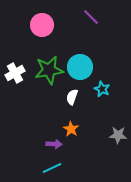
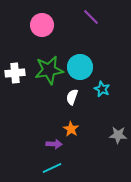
white cross: rotated 24 degrees clockwise
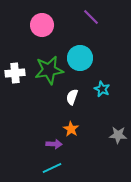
cyan circle: moved 9 px up
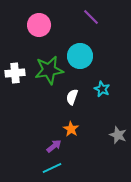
pink circle: moved 3 px left
cyan circle: moved 2 px up
gray star: rotated 18 degrees clockwise
purple arrow: moved 2 px down; rotated 42 degrees counterclockwise
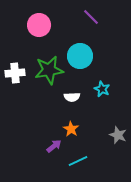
white semicircle: rotated 112 degrees counterclockwise
cyan line: moved 26 px right, 7 px up
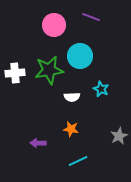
purple line: rotated 24 degrees counterclockwise
pink circle: moved 15 px right
cyan star: moved 1 px left
orange star: rotated 21 degrees counterclockwise
gray star: moved 1 px right, 1 px down; rotated 24 degrees clockwise
purple arrow: moved 16 px left, 3 px up; rotated 140 degrees counterclockwise
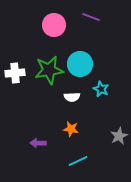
cyan circle: moved 8 px down
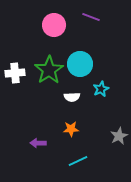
green star: rotated 24 degrees counterclockwise
cyan star: rotated 21 degrees clockwise
orange star: rotated 14 degrees counterclockwise
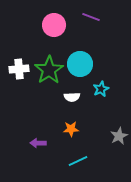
white cross: moved 4 px right, 4 px up
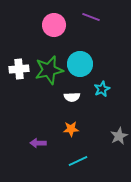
green star: rotated 20 degrees clockwise
cyan star: moved 1 px right
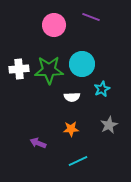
cyan circle: moved 2 px right
green star: rotated 12 degrees clockwise
gray star: moved 10 px left, 11 px up
purple arrow: rotated 21 degrees clockwise
